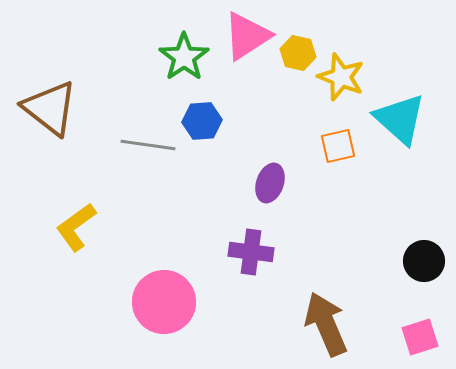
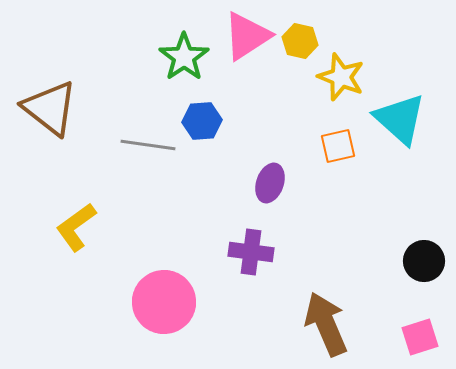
yellow hexagon: moved 2 px right, 12 px up
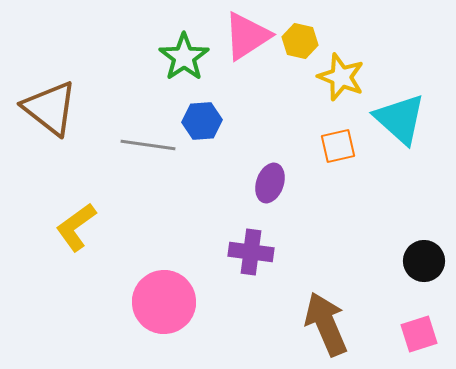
pink square: moved 1 px left, 3 px up
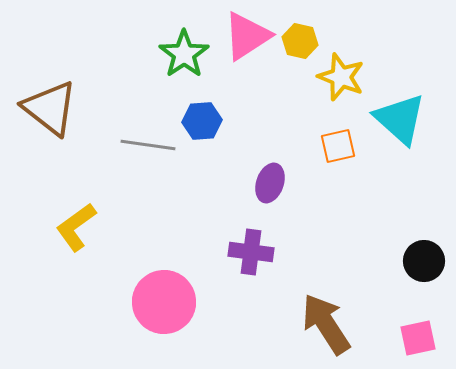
green star: moved 3 px up
brown arrow: rotated 10 degrees counterclockwise
pink square: moved 1 px left, 4 px down; rotated 6 degrees clockwise
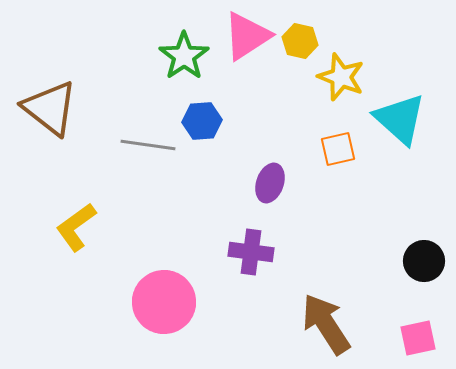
green star: moved 2 px down
orange square: moved 3 px down
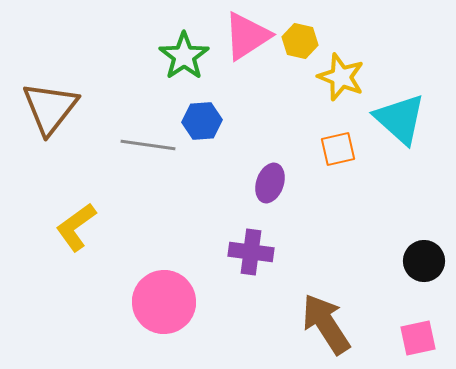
brown triangle: rotated 30 degrees clockwise
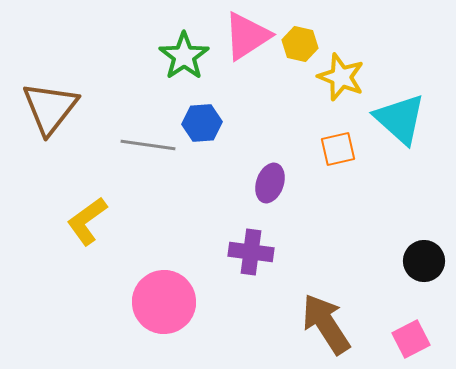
yellow hexagon: moved 3 px down
blue hexagon: moved 2 px down
yellow L-shape: moved 11 px right, 6 px up
pink square: moved 7 px left, 1 px down; rotated 15 degrees counterclockwise
